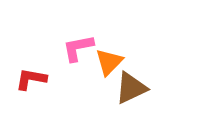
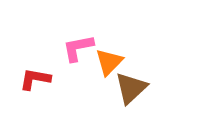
red L-shape: moved 4 px right
brown triangle: rotated 18 degrees counterclockwise
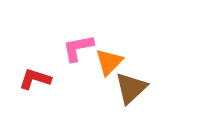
red L-shape: rotated 8 degrees clockwise
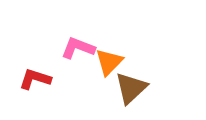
pink L-shape: rotated 32 degrees clockwise
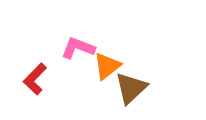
orange triangle: moved 2 px left, 4 px down; rotated 8 degrees clockwise
red L-shape: rotated 64 degrees counterclockwise
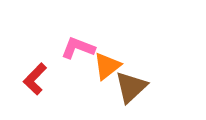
brown triangle: moved 1 px up
